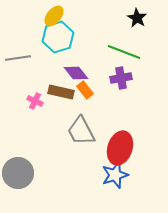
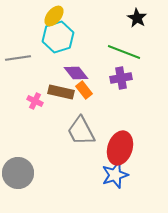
orange rectangle: moved 1 px left
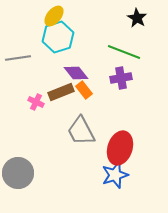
brown rectangle: rotated 35 degrees counterclockwise
pink cross: moved 1 px right, 1 px down
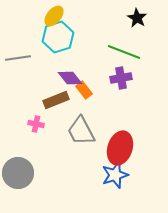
purple diamond: moved 6 px left, 5 px down
brown rectangle: moved 5 px left, 8 px down
pink cross: moved 22 px down; rotated 14 degrees counterclockwise
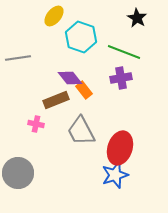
cyan hexagon: moved 23 px right; rotated 24 degrees counterclockwise
